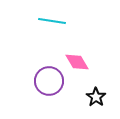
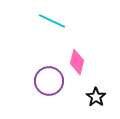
cyan line: rotated 16 degrees clockwise
pink diamond: rotated 45 degrees clockwise
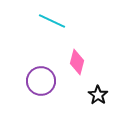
purple circle: moved 8 px left
black star: moved 2 px right, 2 px up
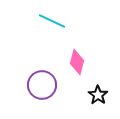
purple circle: moved 1 px right, 4 px down
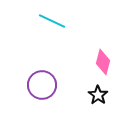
pink diamond: moved 26 px right
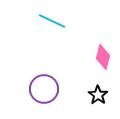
pink diamond: moved 5 px up
purple circle: moved 2 px right, 4 px down
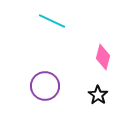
purple circle: moved 1 px right, 3 px up
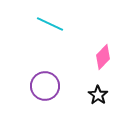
cyan line: moved 2 px left, 3 px down
pink diamond: rotated 30 degrees clockwise
